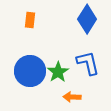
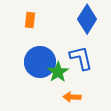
blue L-shape: moved 7 px left, 5 px up
blue circle: moved 10 px right, 9 px up
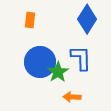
blue L-shape: rotated 12 degrees clockwise
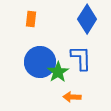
orange rectangle: moved 1 px right, 1 px up
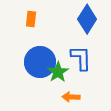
orange arrow: moved 1 px left
